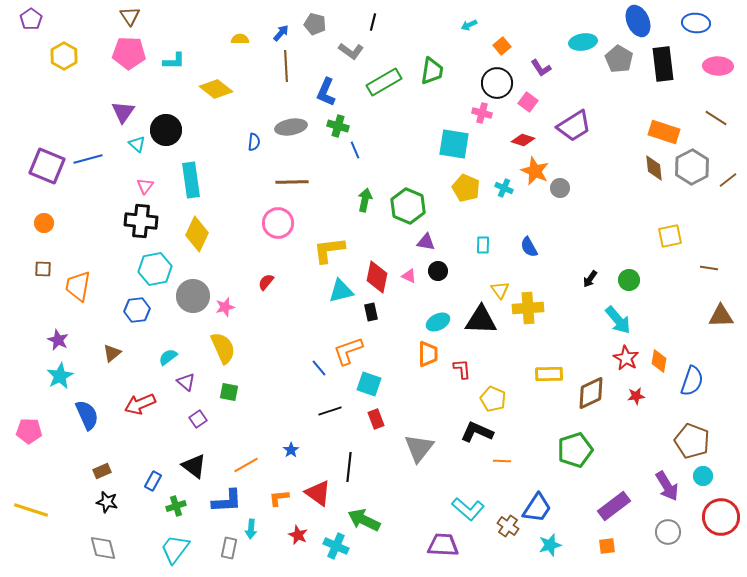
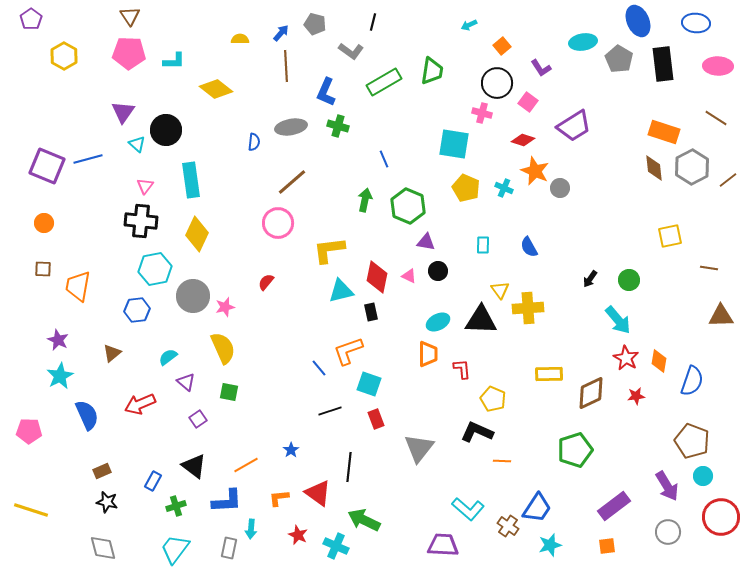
blue line at (355, 150): moved 29 px right, 9 px down
brown line at (292, 182): rotated 40 degrees counterclockwise
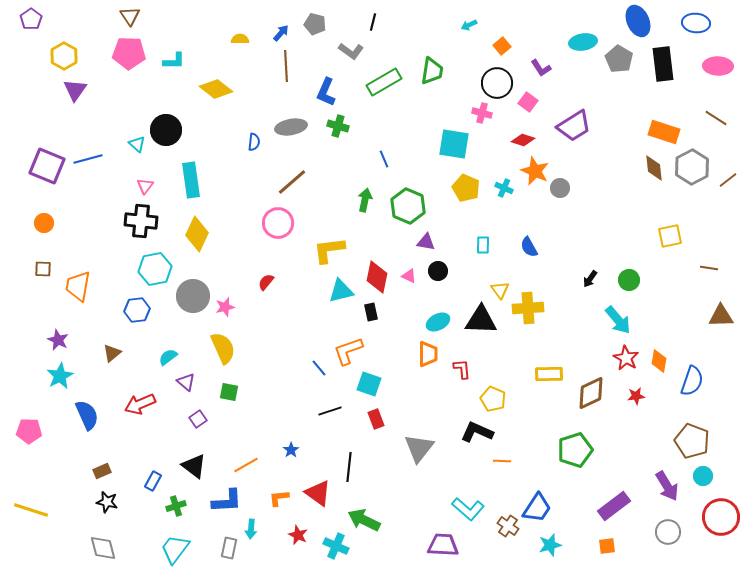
purple triangle at (123, 112): moved 48 px left, 22 px up
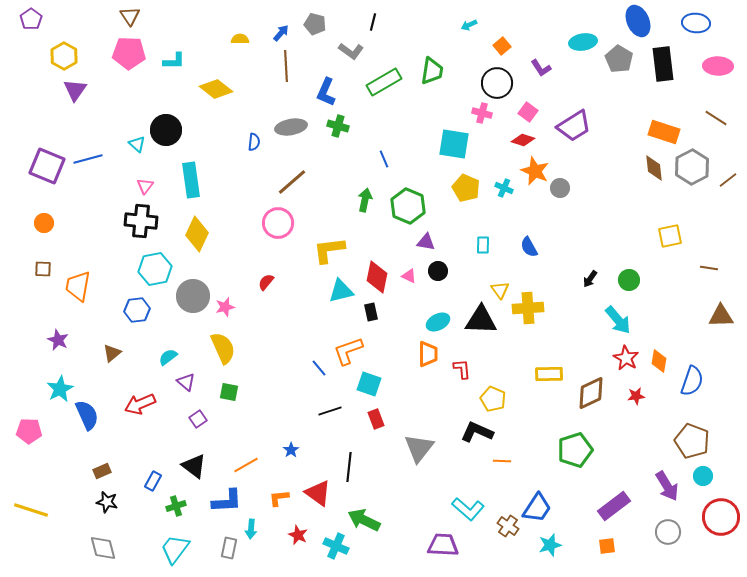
pink square at (528, 102): moved 10 px down
cyan star at (60, 376): moved 13 px down
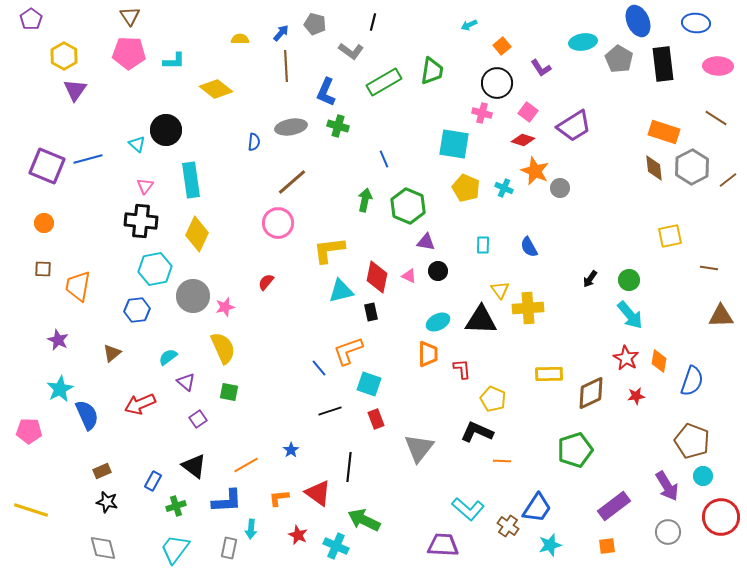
cyan arrow at (618, 320): moved 12 px right, 5 px up
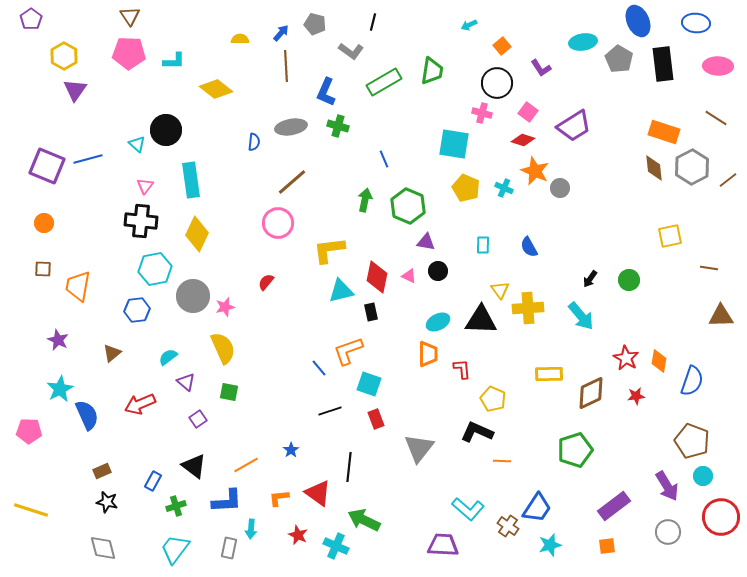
cyan arrow at (630, 315): moved 49 px left, 1 px down
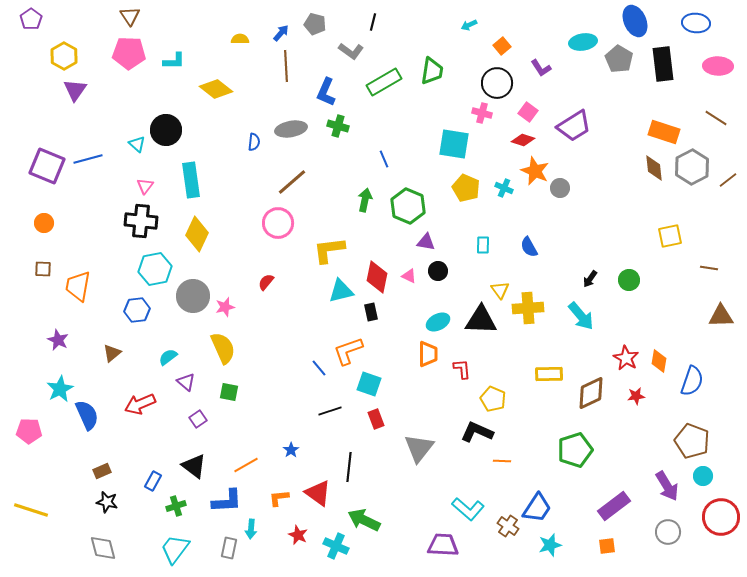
blue ellipse at (638, 21): moved 3 px left
gray ellipse at (291, 127): moved 2 px down
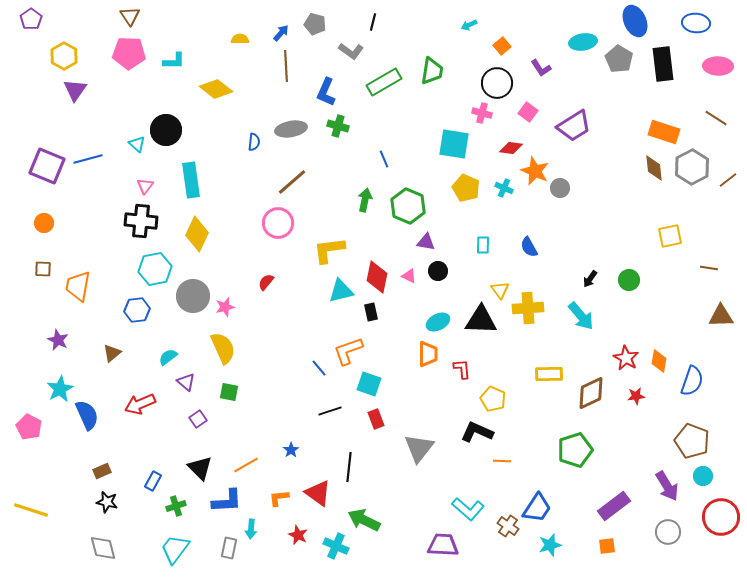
red diamond at (523, 140): moved 12 px left, 8 px down; rotated 10 degrees counterclockwise
pink pentagon at (29, 431): moved 4 px up; rotated 25 degrees clockwise
black triangle at (194, 466): moved 6 px right, 2 px down; rotated 8 degrees clockwise
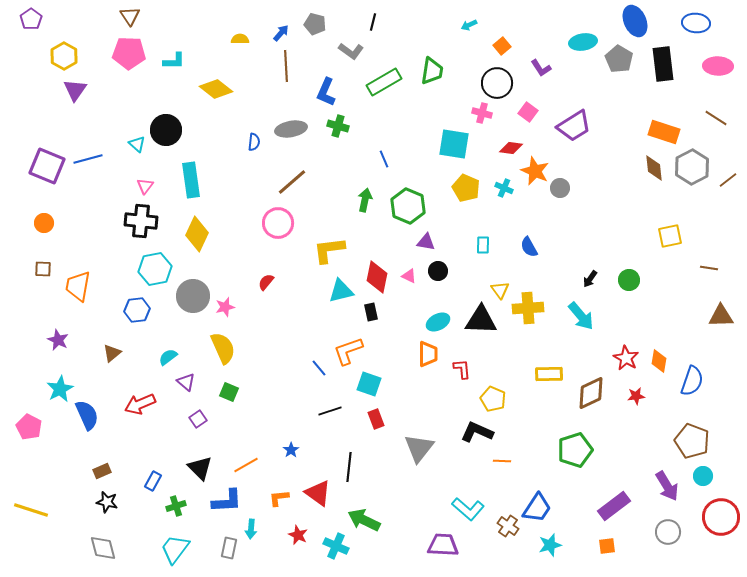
green square at (229, 392): rotated 12 degrees clockwise
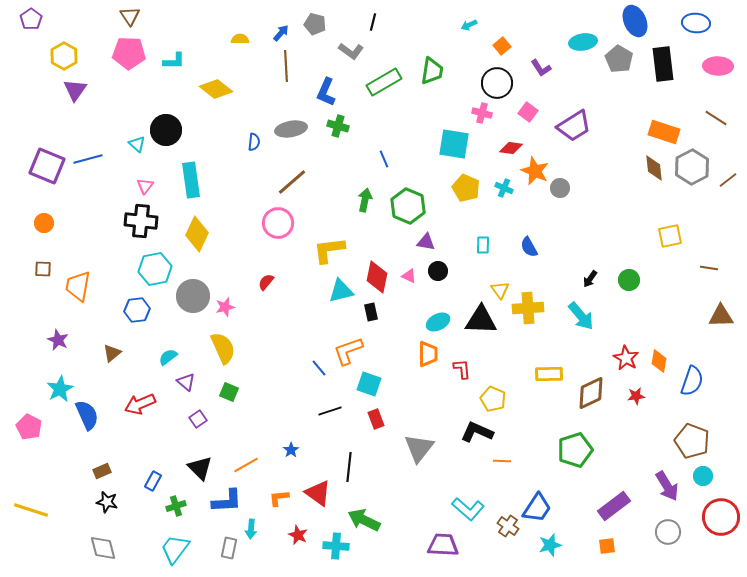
cyan cross at (336, 546): rotated 20 degrees counterclockwise
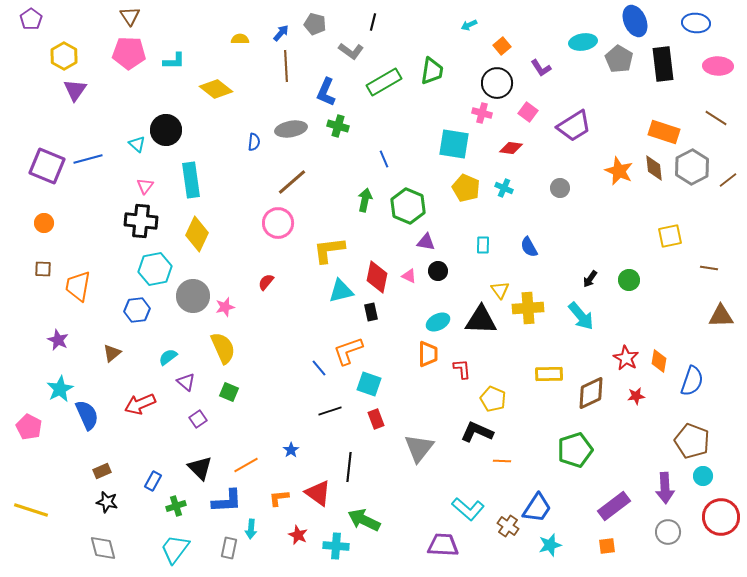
orange star at (535, 171): moved 84 px right
purple arrow at (667, 486): moved 2 px left, 2 px down; rotated 28 degrees clockwise
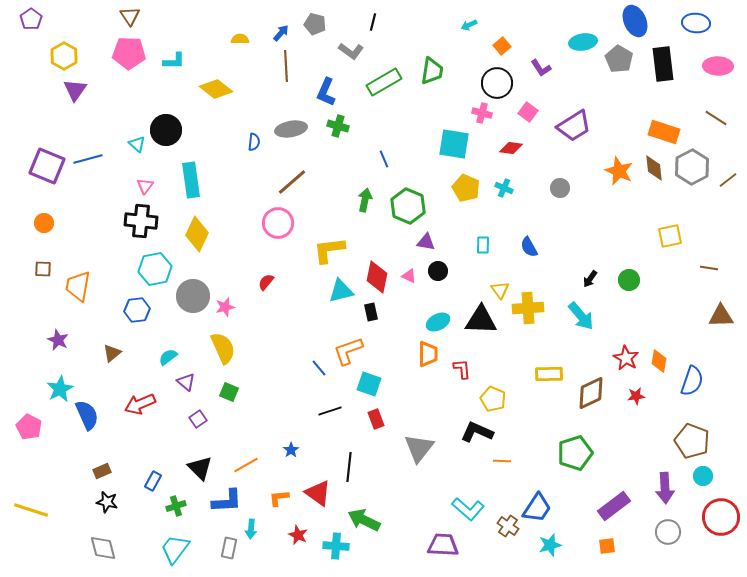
green pentagon at (575, 450): moved 3 px down
